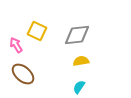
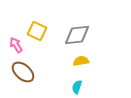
brown ellipse: moved 2 px up
cyan semicircle: moved 2 px left; rotated 16 degrees counterclockwise
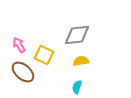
yellow square: moved 7 px right, 24 px down
pink arrow: moved 3 px right
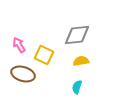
brown ellipse: moved 2 px down; rotated 25 degrees counterclockwise
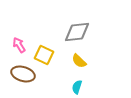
gray diamond: moved 3 px up
yellow semicircle: moved 2 px left; rotated 126 degrees counterclockwise
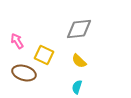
gray diamond: moved 2 px right, 3 px up
pink arrow: moved 2 px left, 4 px up
brown ellipse: moved 1 px right, 1 px up
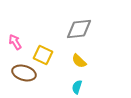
pink arrow: moved 2 px left, 1 px down
yellow square: moved 1 px left
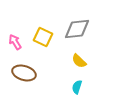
gray diamond: moved 2 px left
yellow square: moved 18 px up
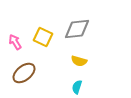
yellow semicircle: rotated 28 degrees counterclockwise
brown ellipse: rotated 55 degrees counterclockwise
